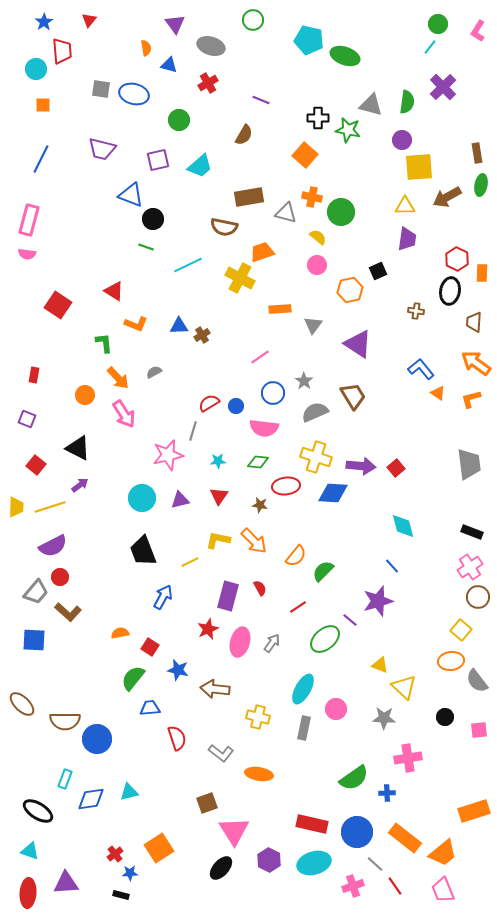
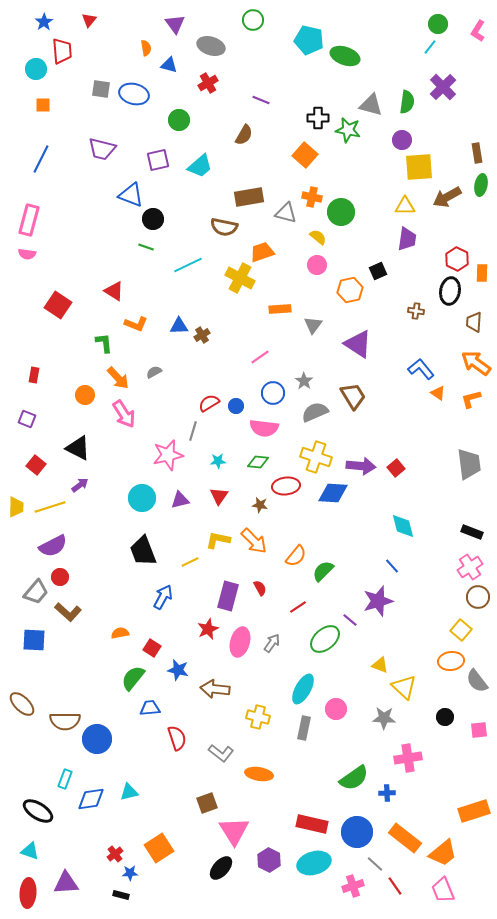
red square at (150, 647): moved 2 px right, 1 px down
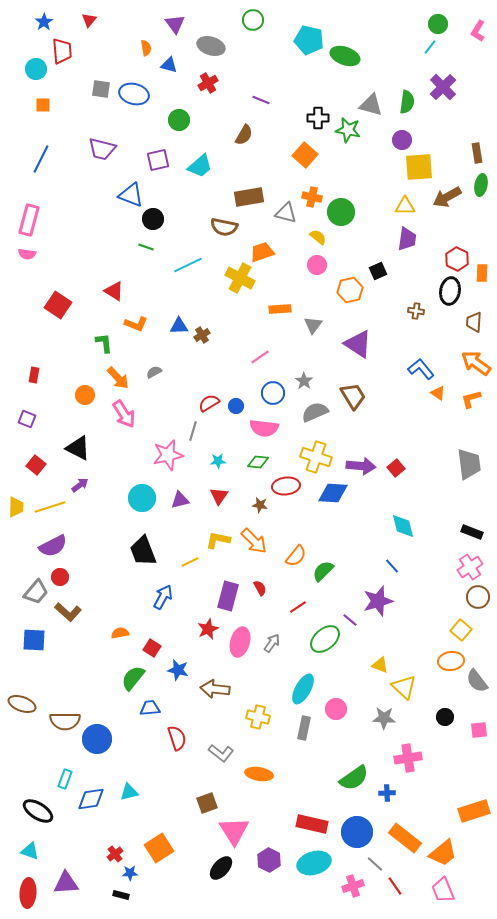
brown ellipse at (22, 704): rotated 24 degrees counterclockwise
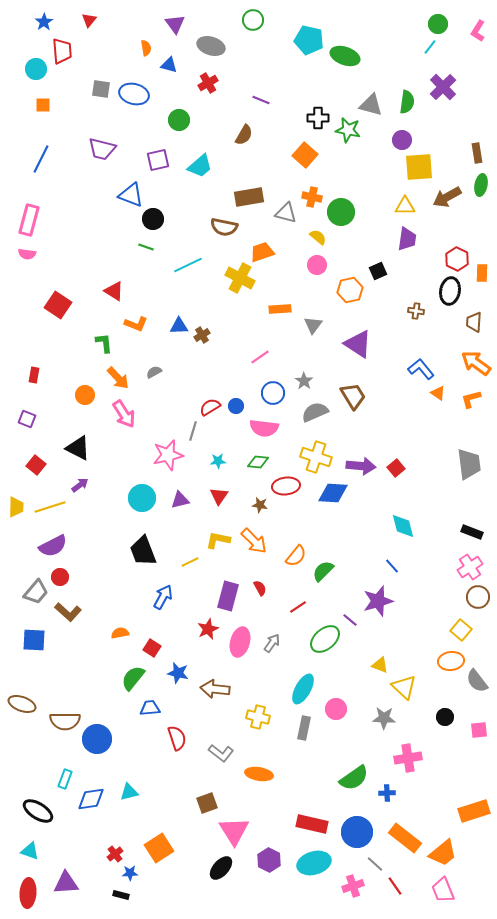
red semicircle at (209, 403): moved 1 px right, 4 px down
blue star at (178, 670): moved 3 px down
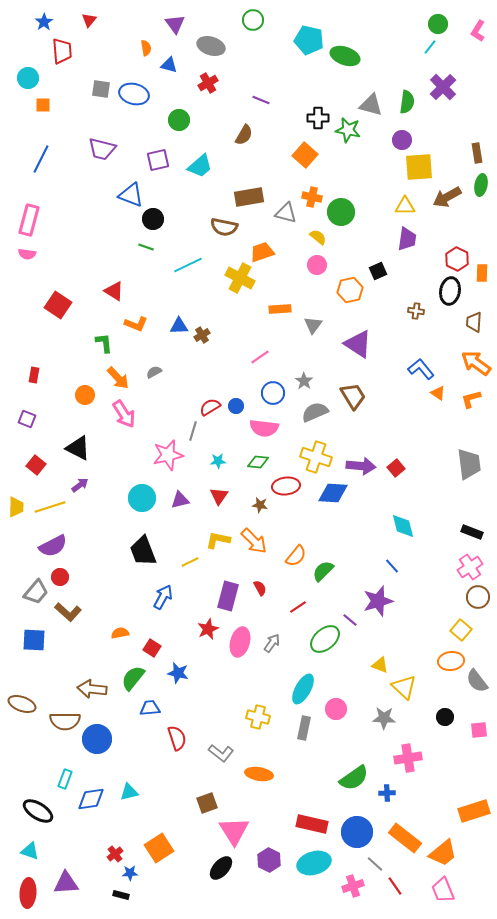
cyan circle at (36, 69): moved 8 px left, 9 px down
brown arrow at (215, 689): moved 123 px left
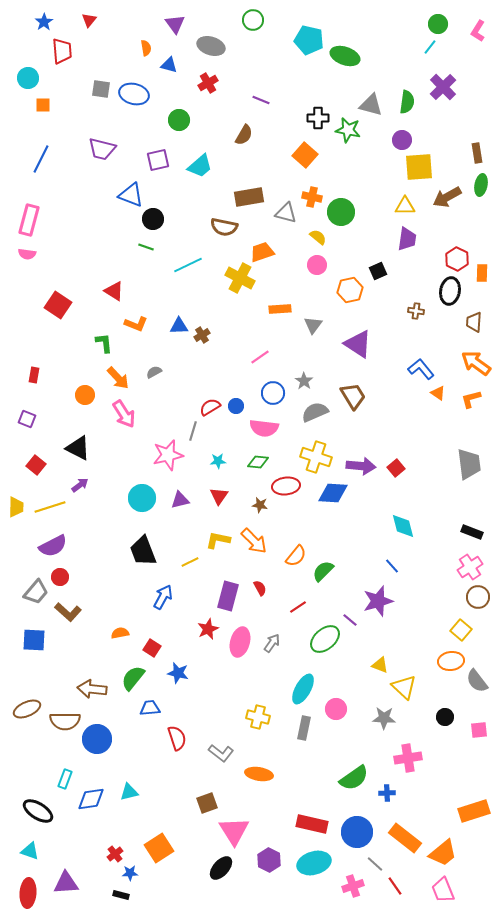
brown ellipse at (22, 704): moved 5 px right, 5 px down; rotated 44 degrees counterclockwise
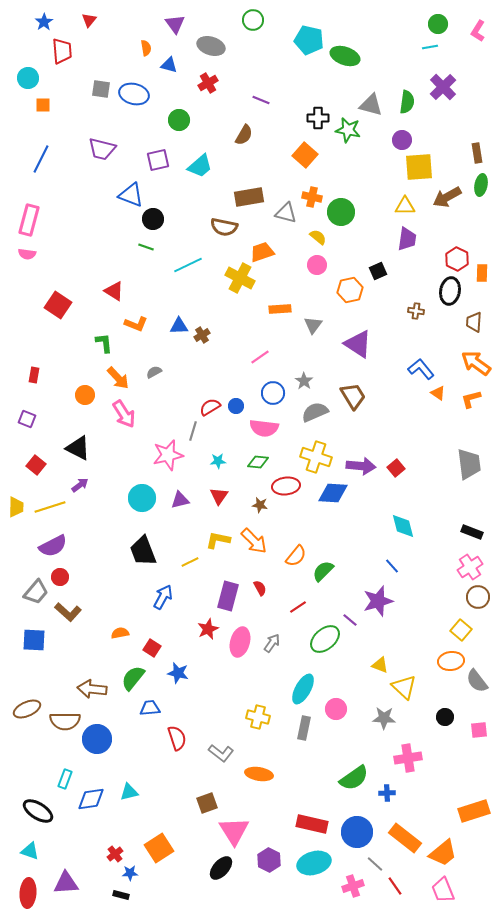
cyan line at (430, 47): rotated 42 degrees clockwise
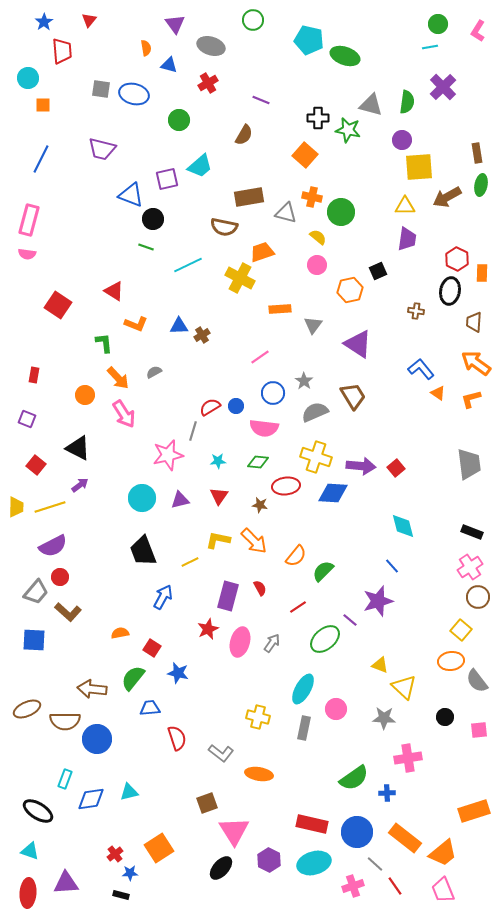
purple square at (158, 160): moved 9 px right, 19 px down
